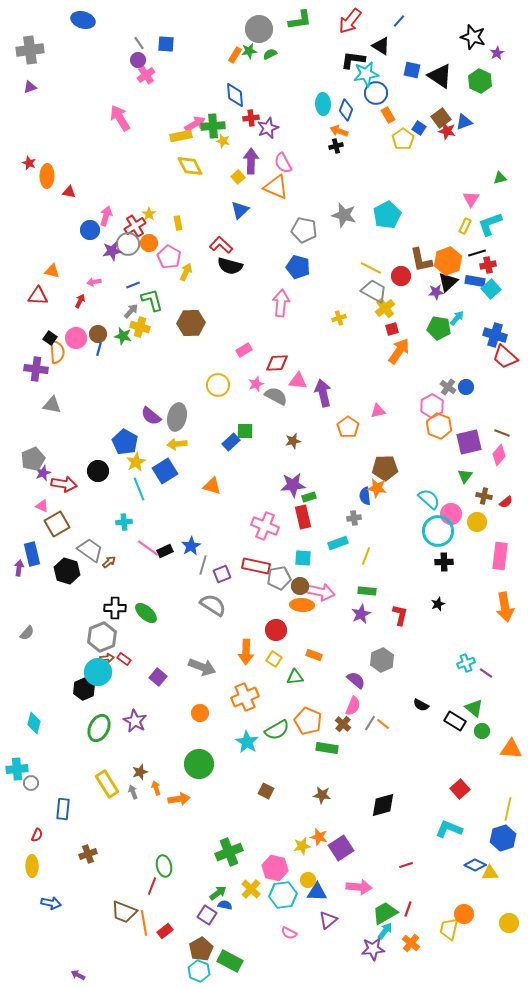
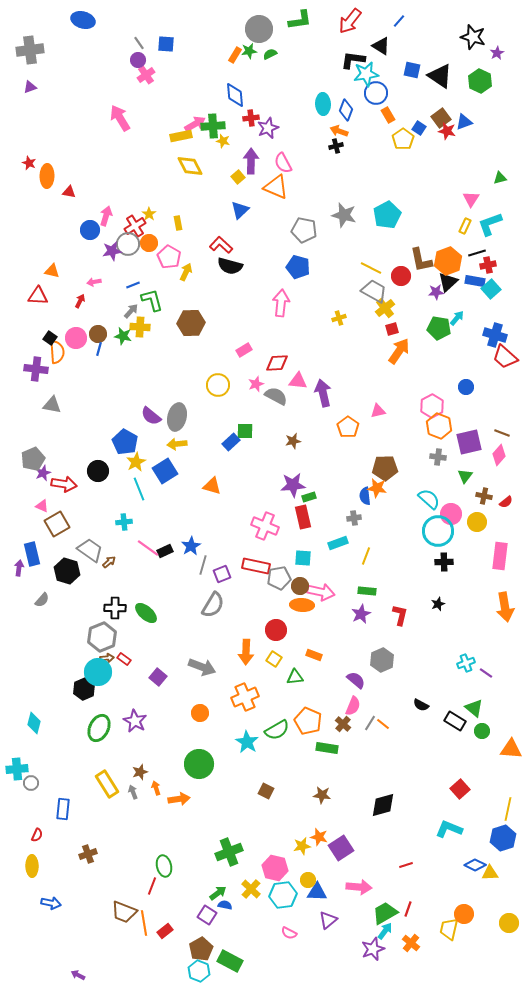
yellow cross at (140, 327): rotated 12 degrees counterclockwise
gray cross at (448, 387): moved 10 px left, 70 px down; rotated 28 degrees counterclockwise
gray semicircle at (213, 605): rotated 88 degrees clockwise
gray semicircle at (27, 633): moved 15 px right, 33 px up
purple star at (373, 949): rotated 15 degrees counterclockwise
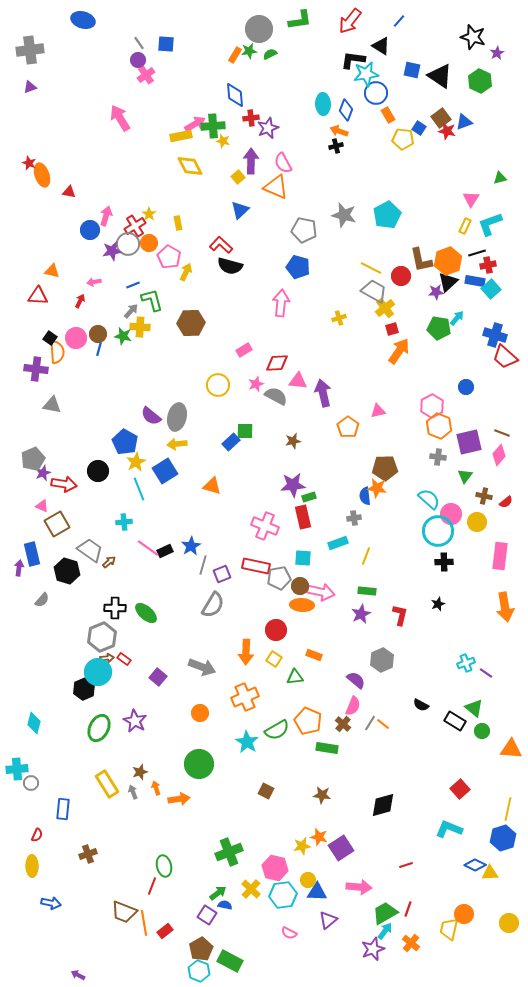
yellow pentagon at (403, 139): rotated 30 degrees counterclockwise
orange ellipse at (47, 176): moved 5 px left, 1 px up; rotated 20 degrees counterclockwise
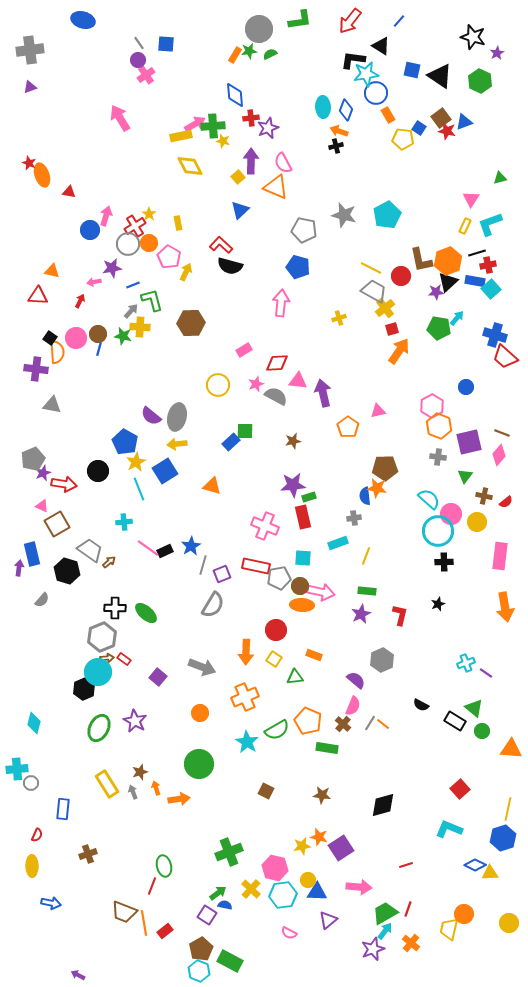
cyan ellipse at (323, 104): moved 3 px down
purple star at (112, 251): moved 17 px down
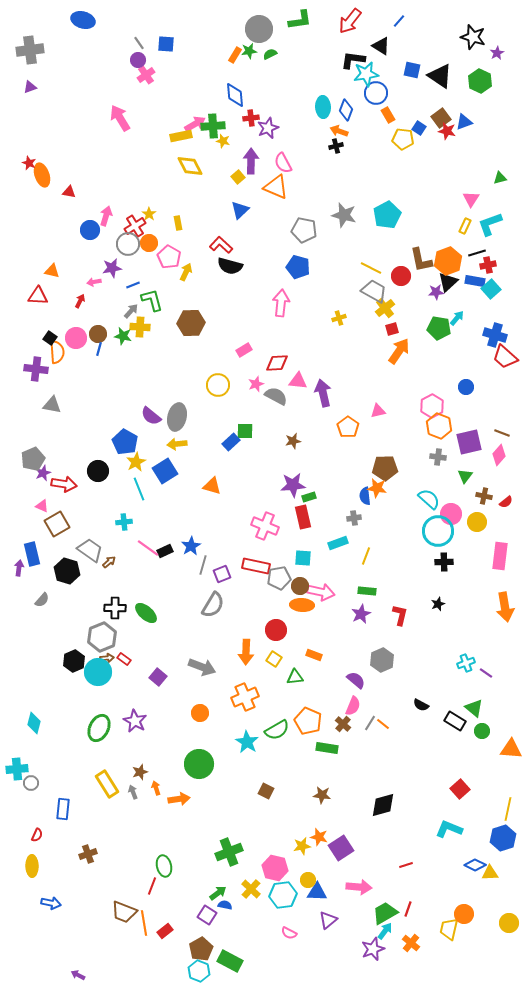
black hexagon at (84, 689): moved 10 px left, 28 px up
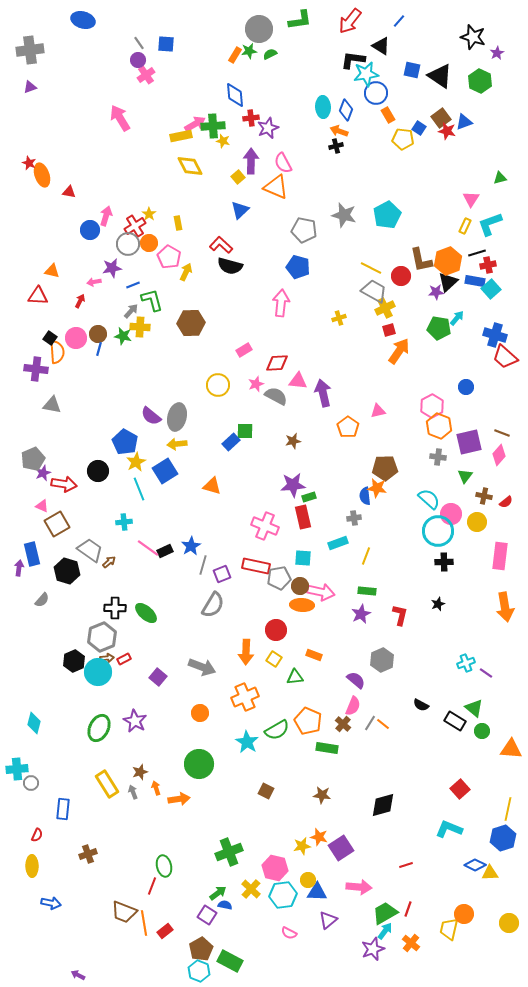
yellow cross at (385, 308): rotated 12 degrees clockwise
red square at (392, 329): moved 3 px left, 1 px down
red rectangle at (124, 659): rotated 64 degrees counterclockwise
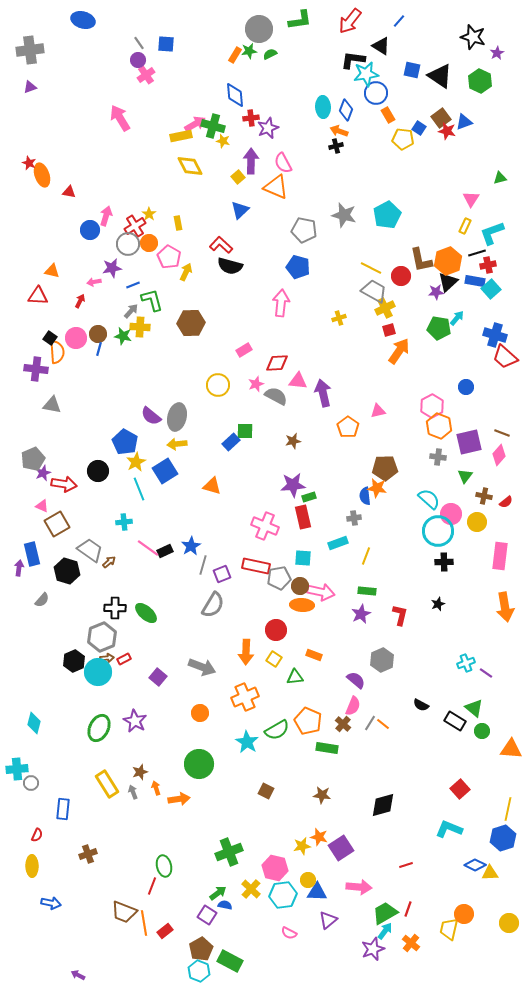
green cross at (213, 126): rotated 20 degrees clockwise
cyan L-shape at (490, 224): moved 2 px right, 9 px down
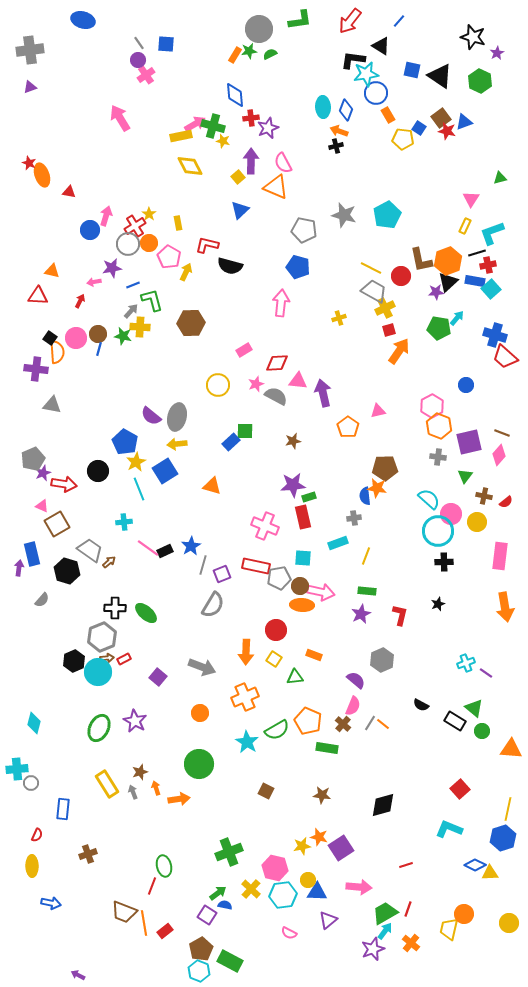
red L-shape at (221, 245): moved 14 px left; rotated 30 degrees counterclockwise
blue circle at (466, 387): moved 2 px up
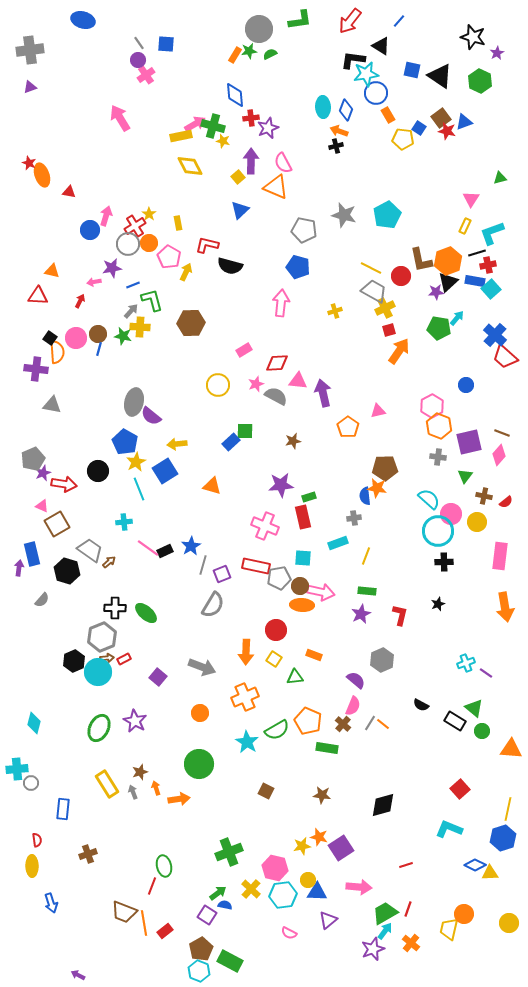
yellow cross at (339, 318): moved 4 px left, 7 px up
blue cross at (495, 335): rotated 25 degrees clockwise
gray ellipse at (177, 417): moved 43 px left, 15 px up
purple star at (293, 485): moved 12 px left
red semicircle at (37, 835): moved 5 px down; rotated 32 degrees counterclockwise
blue arrow at (51, 903): rotated 60 degrees clockwise
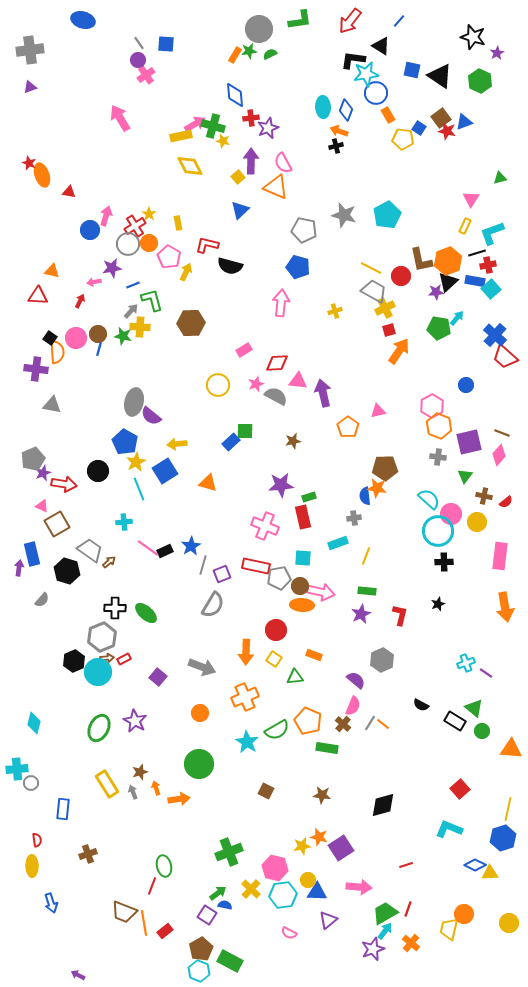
orange triangle at (212, 486): moved 4 px left, 3 px up
